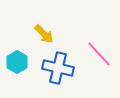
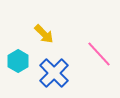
cyan hexagon: moved 1 px right, 1 px up
blue cross: moved 4 px left, 5 px down; rotated 32 degrees clockwise
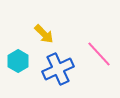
blue cross: moved 4 px right, 4 px up; rotated 20 degrees clockwise
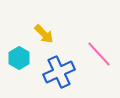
cyan hexagon: moved 1 px right, 3 px up
blue cross: moved 1 px right, 3 px down
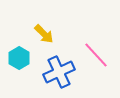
pink line: moved 3 px left, 1 px down
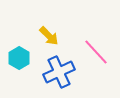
yellow arrow: moved 5 px right, 2 px down
pink line: moved 3 px up
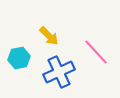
cyan hexagon: rotated 20 degrees clockwise
